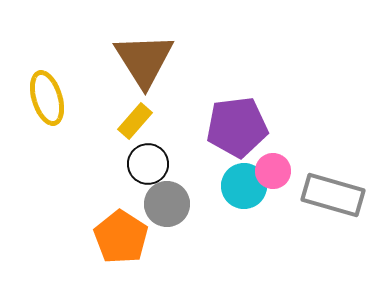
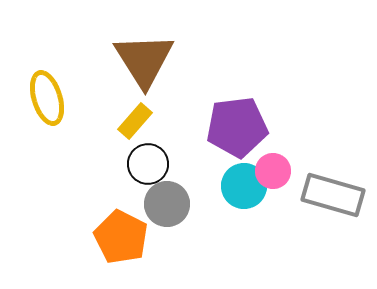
orange pentagon: rotated 6 degrees counterclockwise
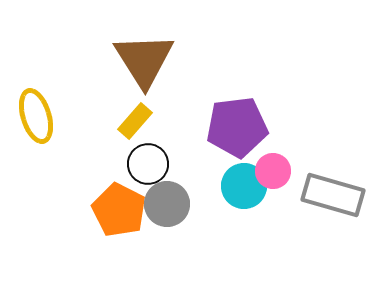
yellow ellipse: moved 11 px left, 18 px down
orange pentagon: moved 2 px left, 27 px up
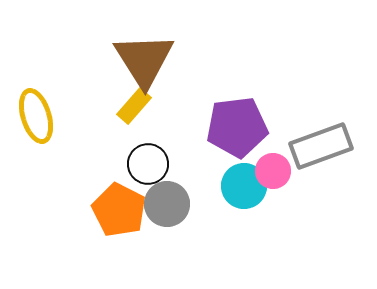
yellow rectangle: moved 1 px left, 15 px up
gray rectangle: moved 12 px left, 49 px up; rotated 36 degrees counterclockwise
